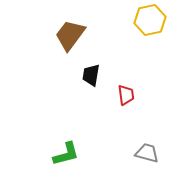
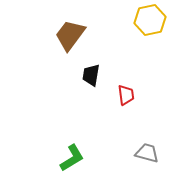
green L-shape: moved 6 px right, 4 px down; rotated 16 degrees counterclockwise
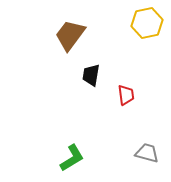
yellow hexagon: moved 3 px left, 3 px down
